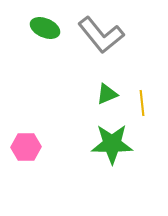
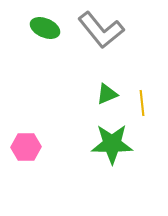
gray L-shape: moved 5 px up
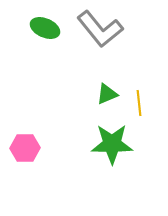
gray L-shape: moved 1 px left, 1 px up
yellow line: moved 3 px left
pink hexagon: moved 1 px left, 1 px down
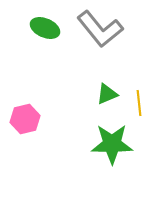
pink hexagon: moved 29 px up; rotated 12 degrees counterclockwise
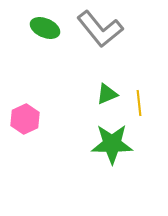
pink hexagon: rotated 12 degrees counterclockwise
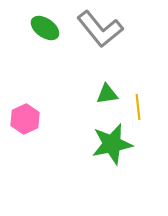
green ellipse: rotated 12 degrees clockwise
green triangle: rotated 15 degrees clockwise
yellow line: moved 1 px left, 4 px down
green star: rotated 12 degrees counterclockwise
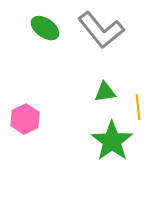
gray L-shape: moved 1 px right, 1 px down
green triangle: moved 2 px left, 2 px up
green star: moved 3 px up; rotated 24 degrees counterclockwise
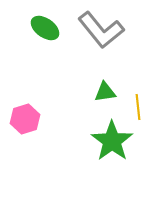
pink hexagon: rotated 8 degrees clockwise
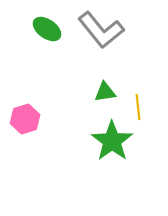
green ellipse: moved 2 px right, 1 px down
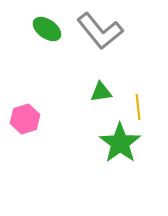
gray L-shape: moved 1 px left, 1 px down
green triangle: moved 4 px left
green star: moved 8 px right, 2 px down
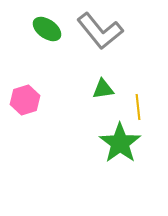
green triangle: moved 2 px right, 3 px up
pink hexagon: moved 19 px up
